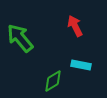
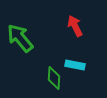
cyan rectangle: moved 6 px left
green diamond: moved 1 px right, 3 px up; rotated 55 degrees counterclockwise
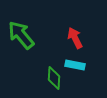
red arrow: moved 12 px down
green arrow: moved 1 px right, 3 px up
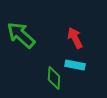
green arrow: rotated 8 degrees counterclockwise
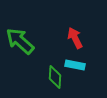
green arrow: moved 1 px left, 6 px down
green diamond: moved 1 px right, 1 px up
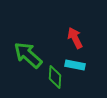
green arrow: moved 8 px right, 14 px down
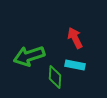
green arrow: moved 1 px right, 1 px down; rotated 60 degrees counterclockwise
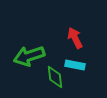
green diamond: rotated 10 degrees counterclockwise
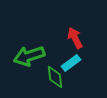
cyan rectangle: moved 4 px left, 2 px up; rotated 48 degrees counterclockwise
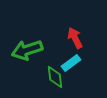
green arrow: moved 2 px left, 6 px up
